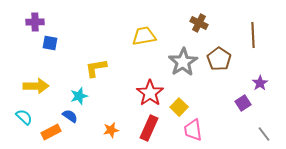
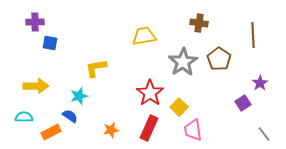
brown cross: rotated 18 degrees counterclockwise
cyan semicircle: rotated 42 degrees counterclockwise
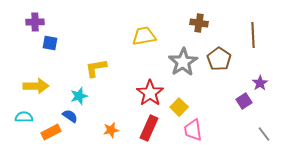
purple square: moved 1 px right, 2 px up
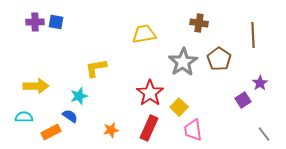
yellow trapezoid: moved 2 px up
blue square: moved 6 px right, 21 px up
purple square: moved 1 px left, 1 px up
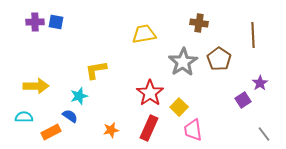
yellow L-shape: moved 2 px down
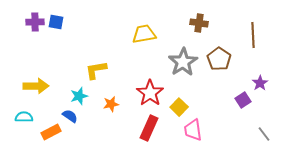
orange star: moved 26 px up
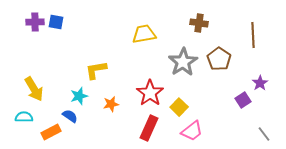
yellow arrow: moved 2 px left, 3 px down; rotated 60 degrees clockwise
pink trapezoid: moved 1 px left, 1 px down; rotated 120 degrees counterclockwise
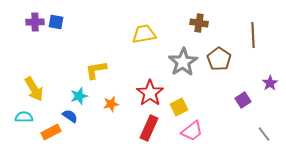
purple star: moved 10 px right
yellow square: rotated 18 degrees clockwise
